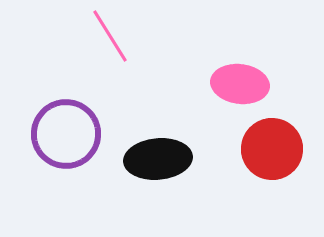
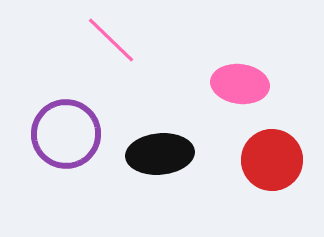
pink line: moved 1 px right, 4 px down; rotated 14 degrees counterclockwise
red circle: moved 11 px down
black ellipse: moved 2 px right, 5 px up
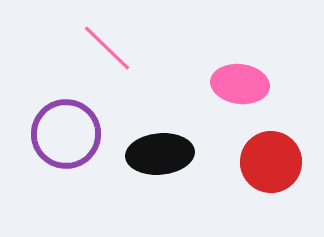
pink line: moved 4 px left, 8 px down
red circle: moved 1 px left, 2 px down
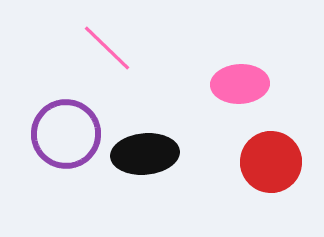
pink ellipse: rotated 10 degrees counterclockwise
black ellipse: moved 15 px left
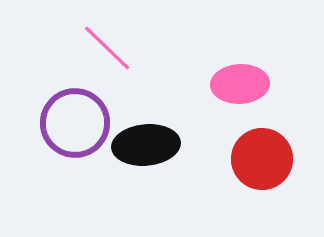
purple circle: moved 9 px right, 11 px up
black ellipse: moved 1 px right, 9 px up
red circle: moved 9 px left, 3 px up
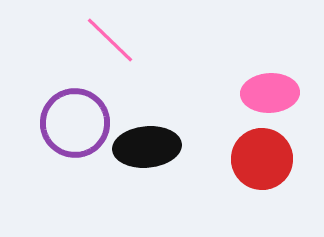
pink line: moved 3 px right, 8 px up
pink ellipse: moved 30 px right, 9 px down
black ellipse: moved 1 px right, 2 px down
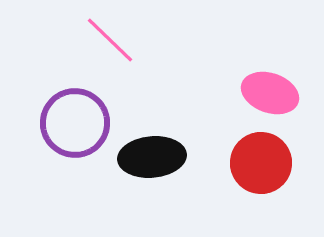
pink ellipse: rotated 22 degrees clockwise
black ellipse: moved 5 px right, 10 px down
red circle: moved 1 px left, 4 px down
